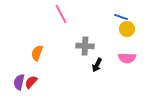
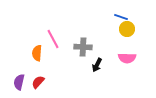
pink line: moved 8 px left, 25 px down
gray cross: moved 2 px left, 1 px down
orange semicircle: rotated 14 degrees counterclockwise
red semicircle: moved 7 px right
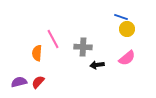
pink semicircle: rotated 42 degrees counterclockwise
black arrow: rotated 56 degrees clockwise
purple semicircle: rotated 63 degrees clockwise
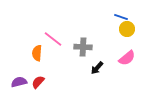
pink line: rotated 24 degrees counterclockwise
black arrow: moved 3 px down; rotated 40 degrees counterclockwise
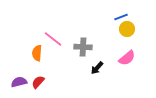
blue line: rotated 40 degrees counterclockwise
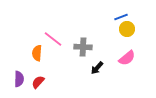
purple semicircle: moved 3 px up; rotated 105 degrees clockwise
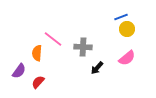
purple semicircle: moved 8 px up; rotated 35 degrees clockwise
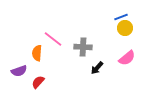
yellow circle: moved 2 px left, 1 px up
purple semicircle: rotated 35 degrees clockwise
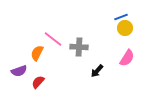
gray cross: moved 4 px left
orange semicircle: rotated 21 degrees clockwise
pink semicircle: rotated 18 degrees counterclockwise
black arrow: moved 3 px down
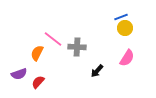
gray cross: moved 2 px left
purple semicircle: moved 3 px down
